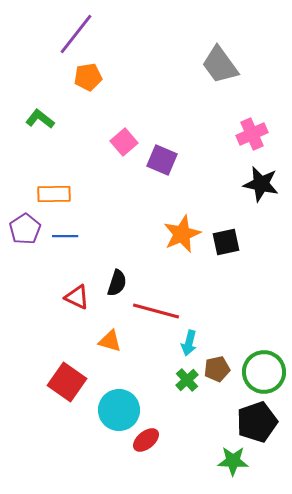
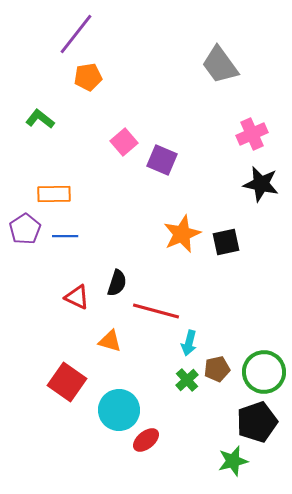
green star: rotated 16 degrees counterclockwise
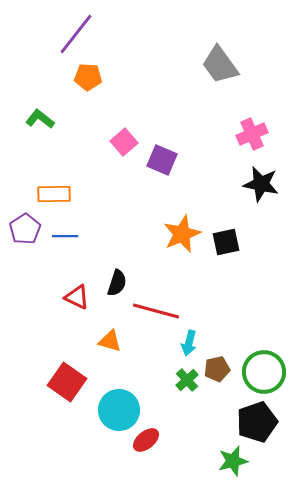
orange pentagon: rotated 12 degrees clockwise
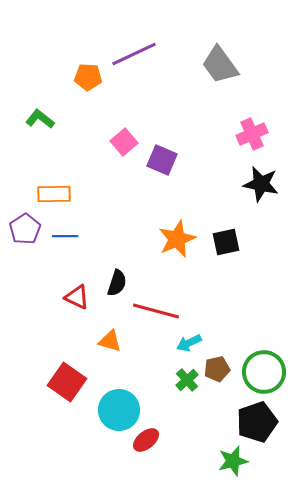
purple line: moved 58 px right, 20 px down; rotated 27 degrees clockwise
orange star: moved 5 px left, 5 px down
cyan arrow: rotated 50 degrees clockwise
